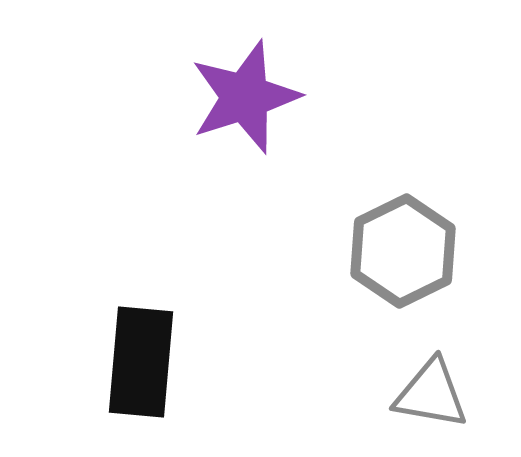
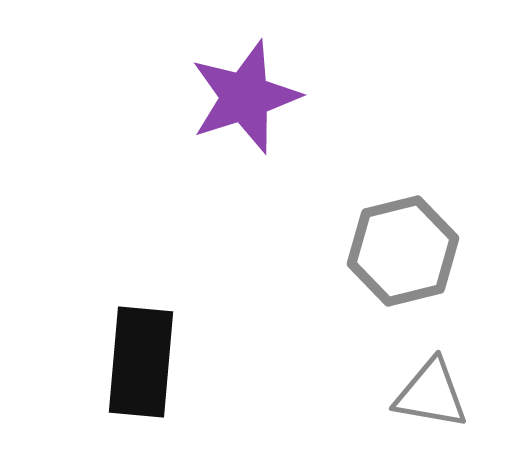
gray hexagon: rotated 12 degrees clockwise
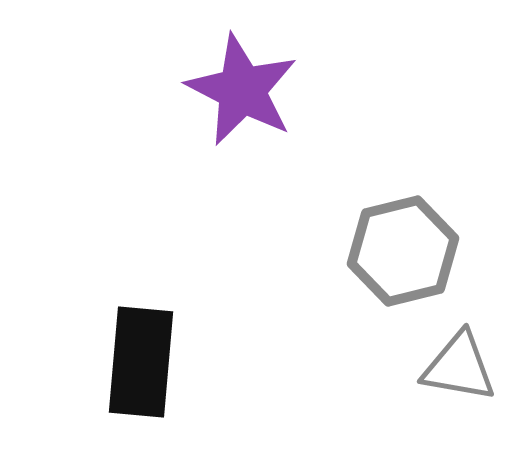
purple star: moved 3 px left, 7 px up; rotated 27 degrees counterclockwise
gray triangle: moved 28 px right, 27 px up
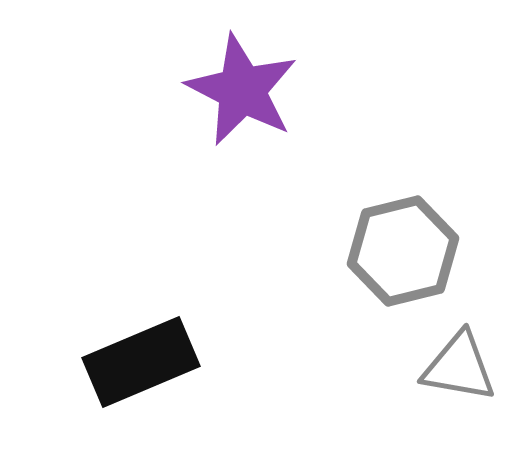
black rectangle: rotated 62 degrees clockwise
